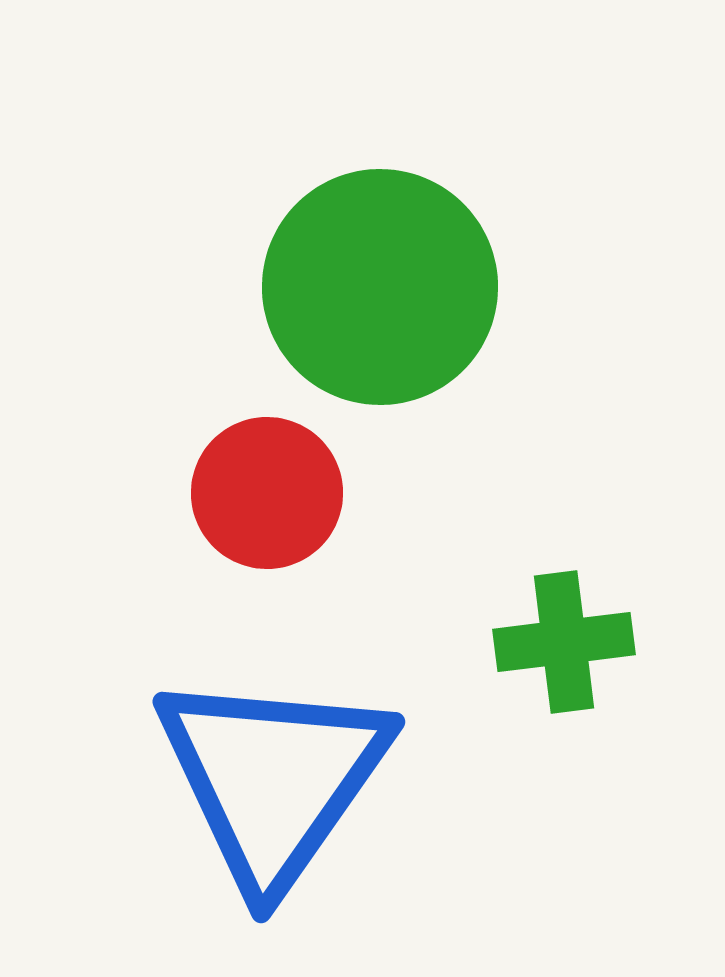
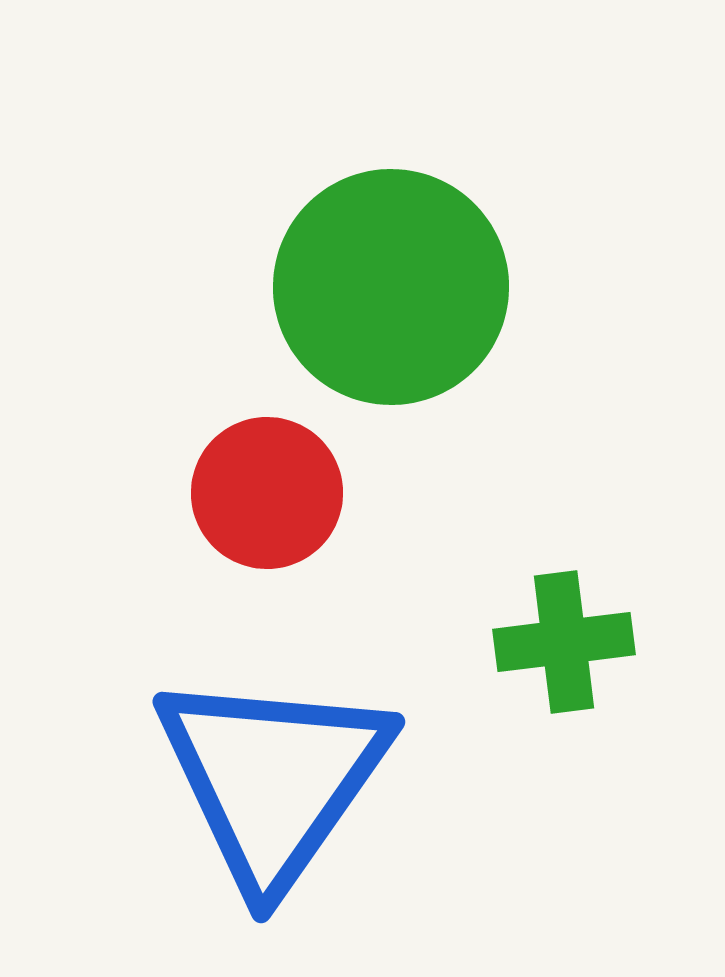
green circle: moved 11 px right
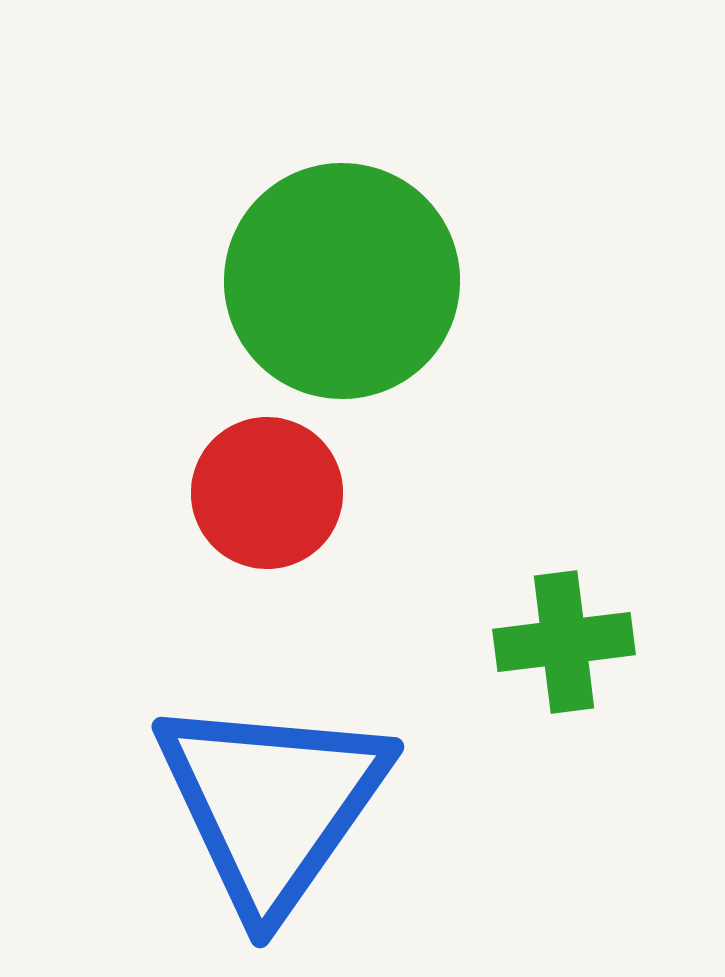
green circle: moved 49 px left, 6 px up
blue triangle: moved 1 px left, 25 px down
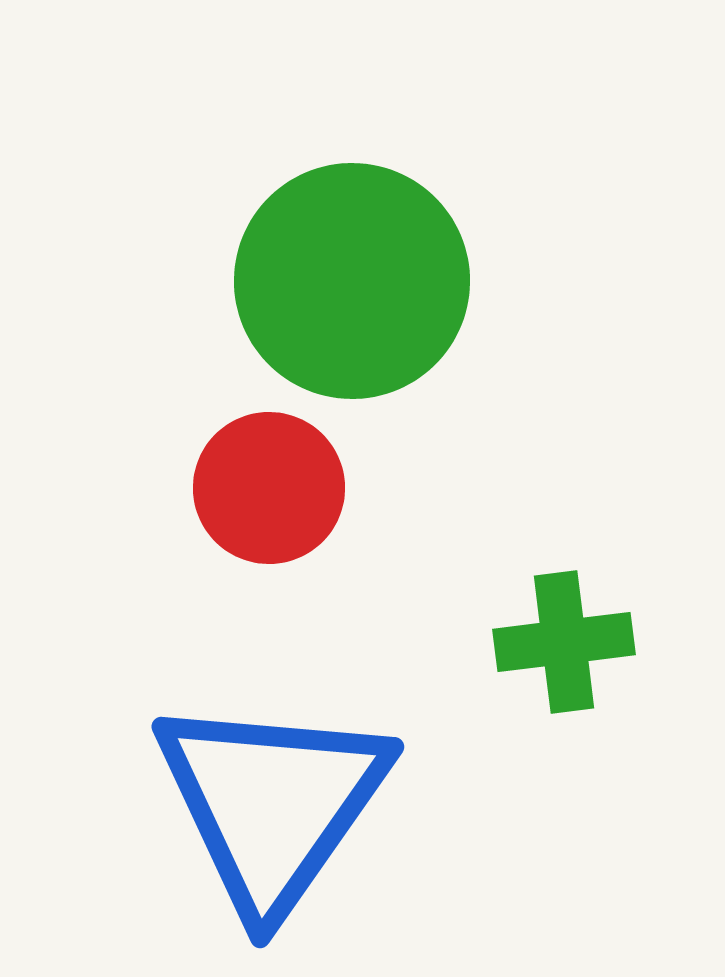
green circle: moved 10 px right
red circle: moved 2 px right, 5 px up
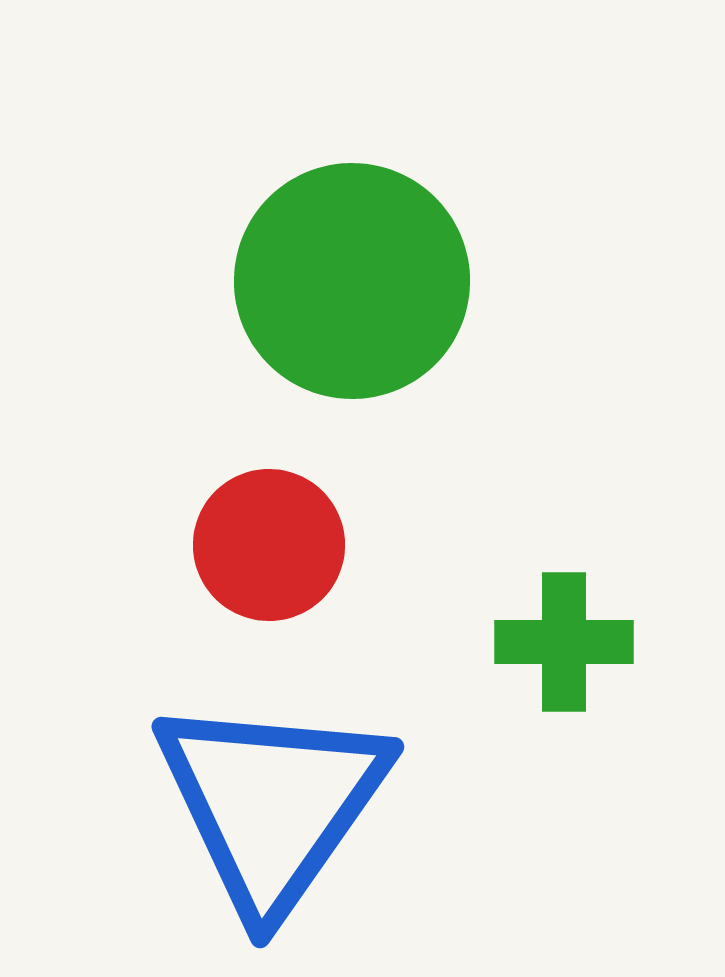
red circle: moved 57 px down
green cross: rotated 7 degrees clockwise
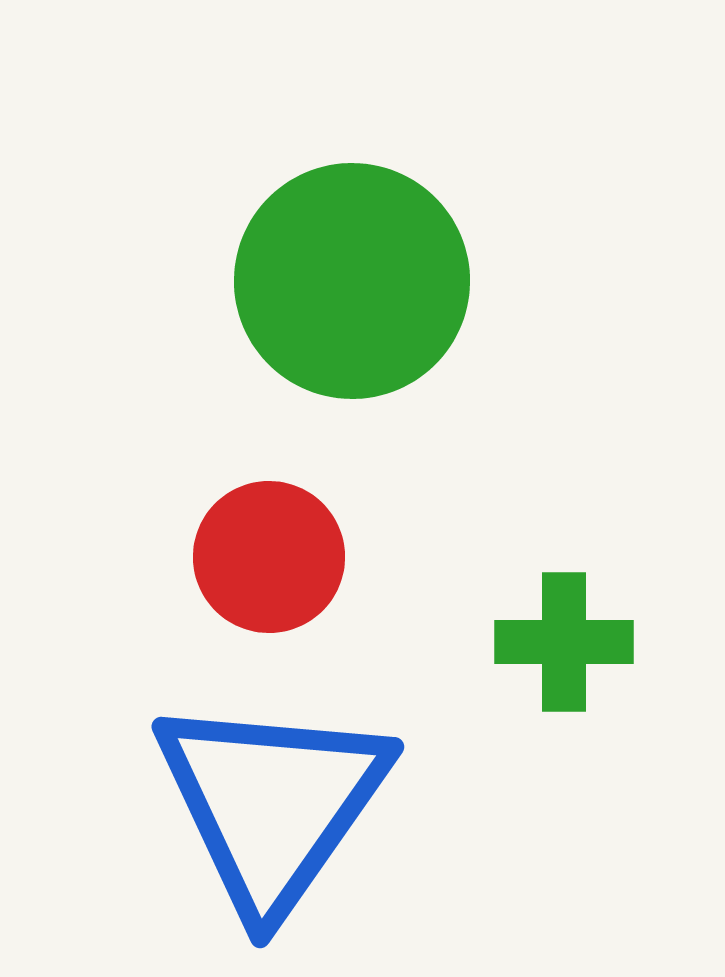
red circle: moved 12 px down
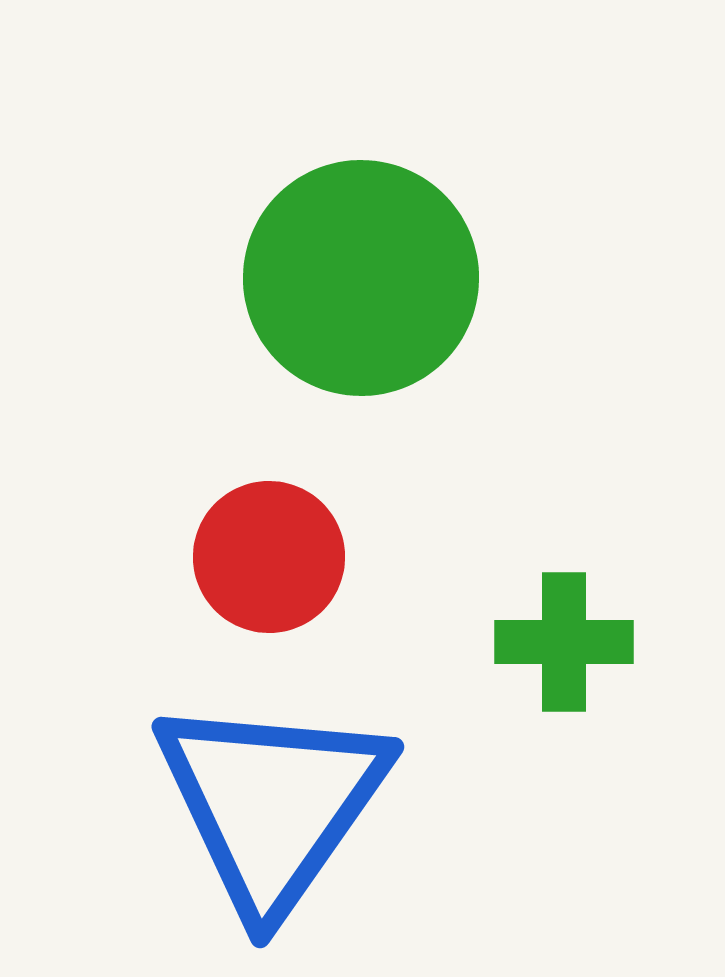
green circle: moved 9 px right, 3 px up
